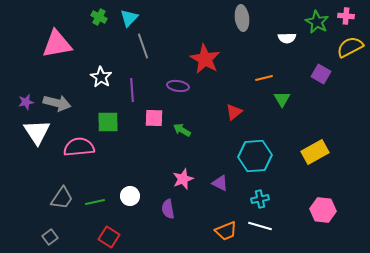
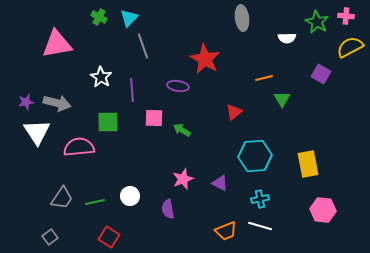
yellow rectangle: moved 7 px left, 12 px down; rotated 72 degrees counterclockwise
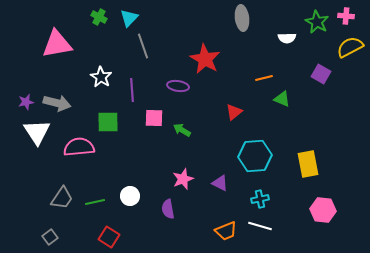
green triangle: rotated 36 degrees counterclockwise
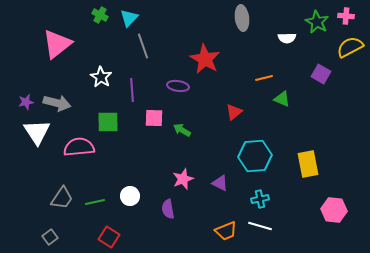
green cross: moved 1 px right, 2 px up
pink triangle: rotated 28 degrees counterclockwise
pink hexagon: moved 11 px right
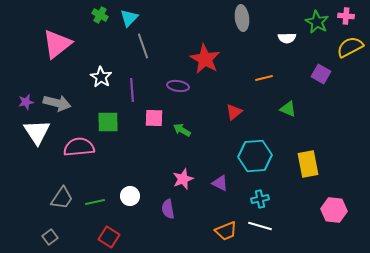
green triangle: moved 6 px right, 10 px down
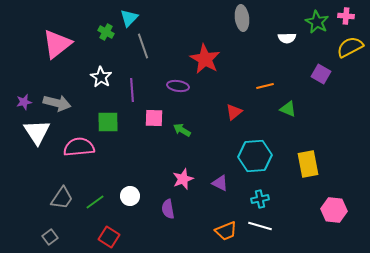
green cross: moved 6 px right, 17 px down
orange line: moved 1 px right, 8 px down
purple star: moved 2 px left
green line: rotated 24 degrees counterclockwise
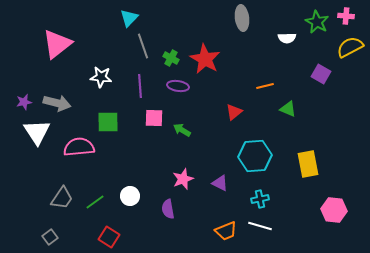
green cross: moved 65 px right, 26 px down
white star: rotated 25 degrees counterclockwise
purple line: moved 8 px right, 4 px up
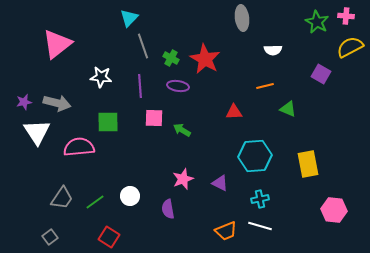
white semicircle: moved 14 px left, 12 px down
red triangle: rotated 36 degrees clockwise
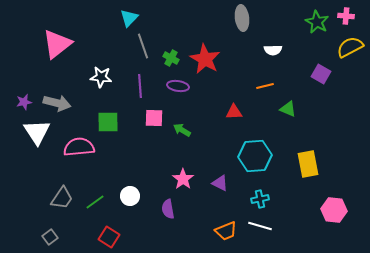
pink star: rotated 15 degrees counterclockwise
